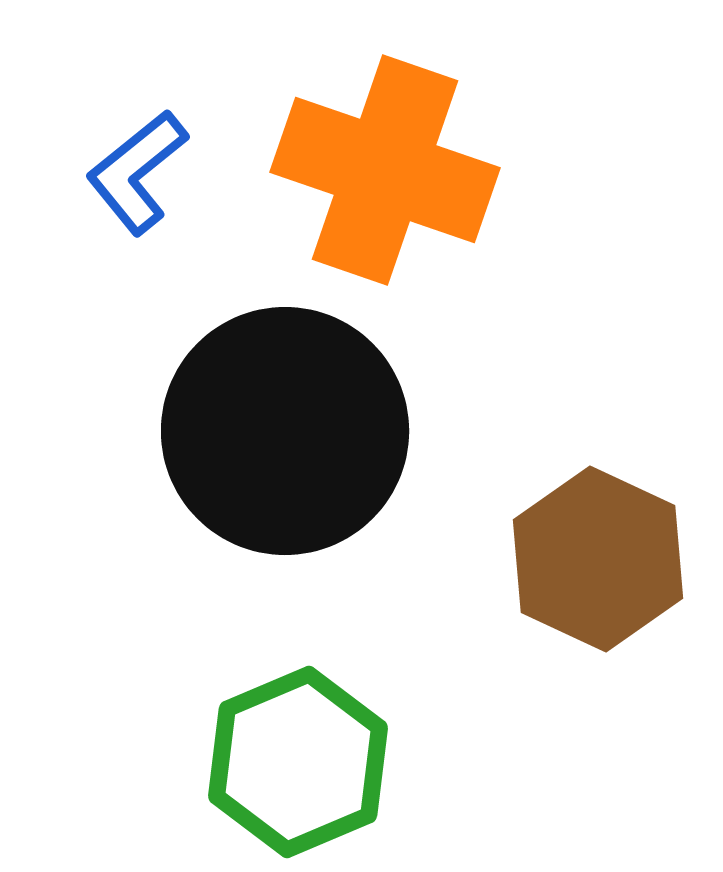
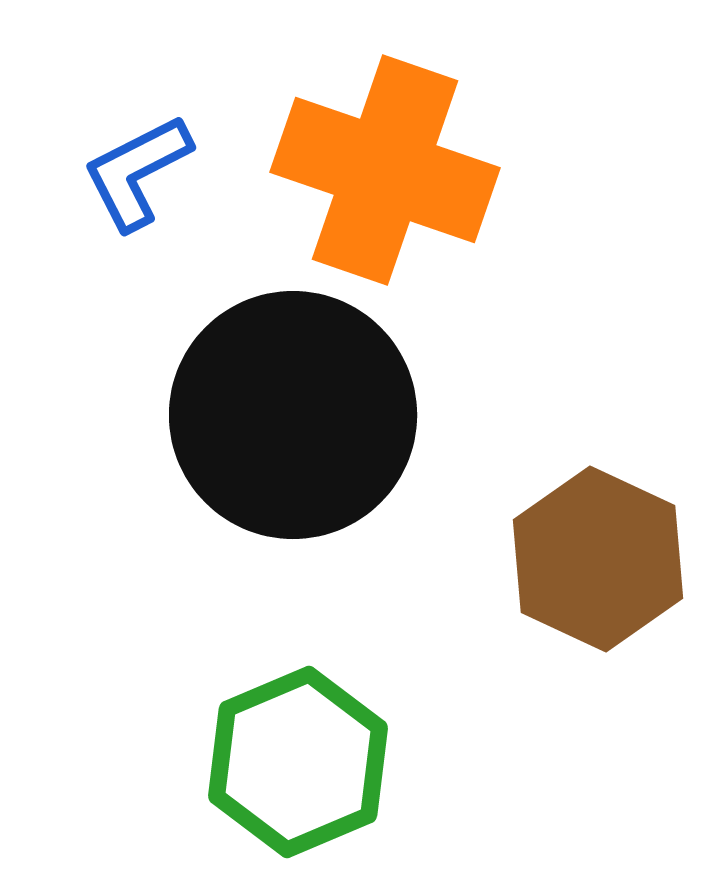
blue L-shape: rotated 12 degrees clockwise
black circle: moved 8 px right, 16 px up
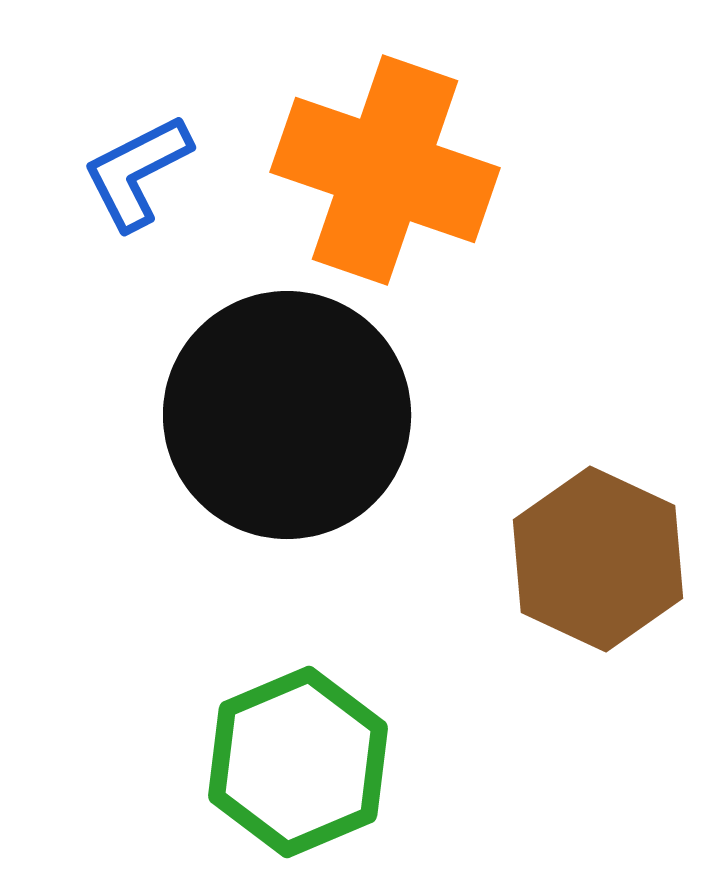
black circle: moved 6 px left
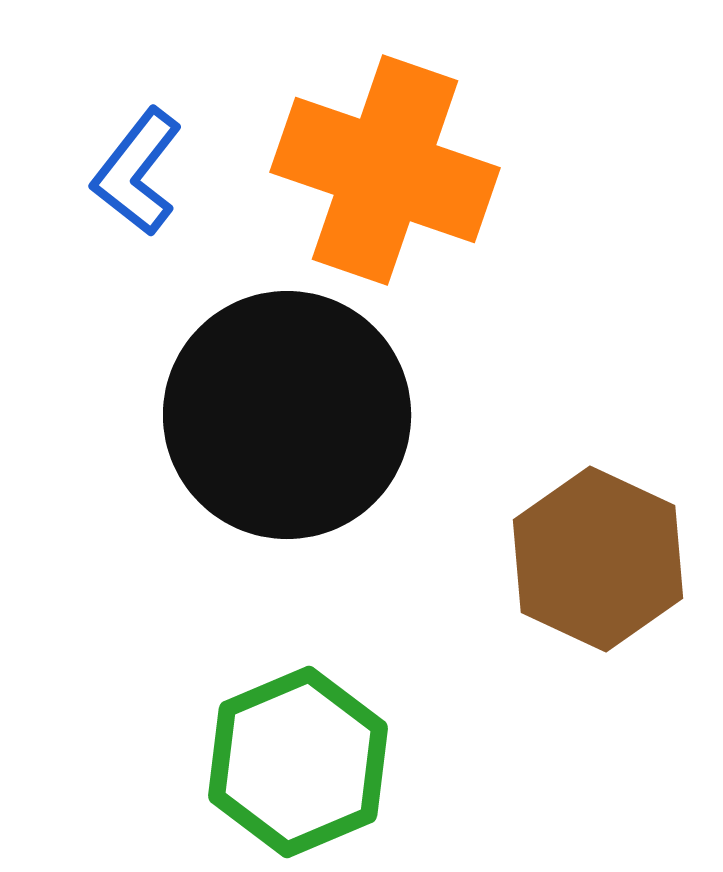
blue L-shape: rotated 25 degrees counterclockwise
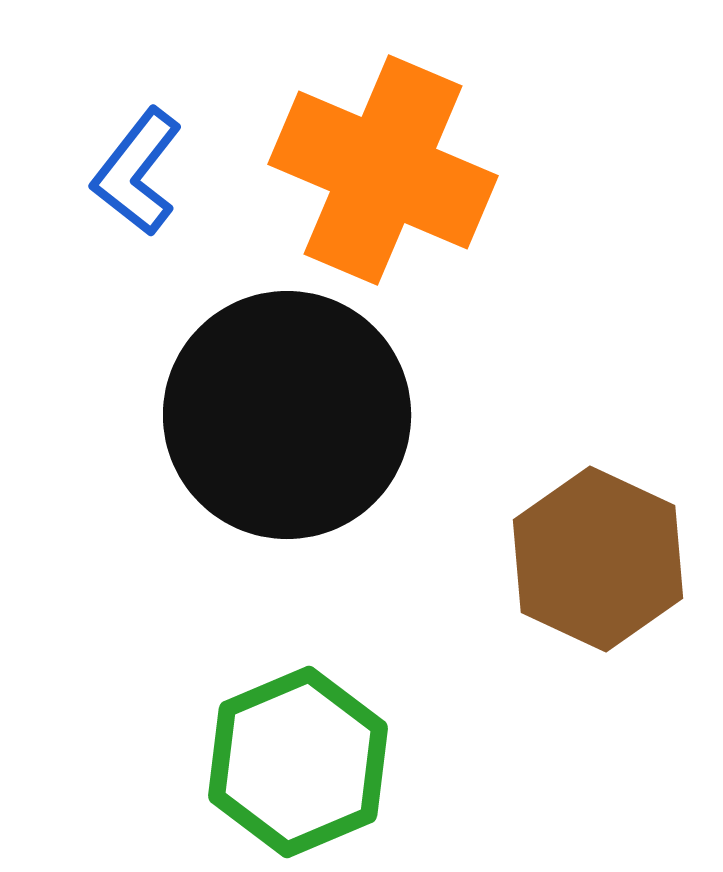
orange cross: moved 2 px left; rotated 4 degrees clockwise
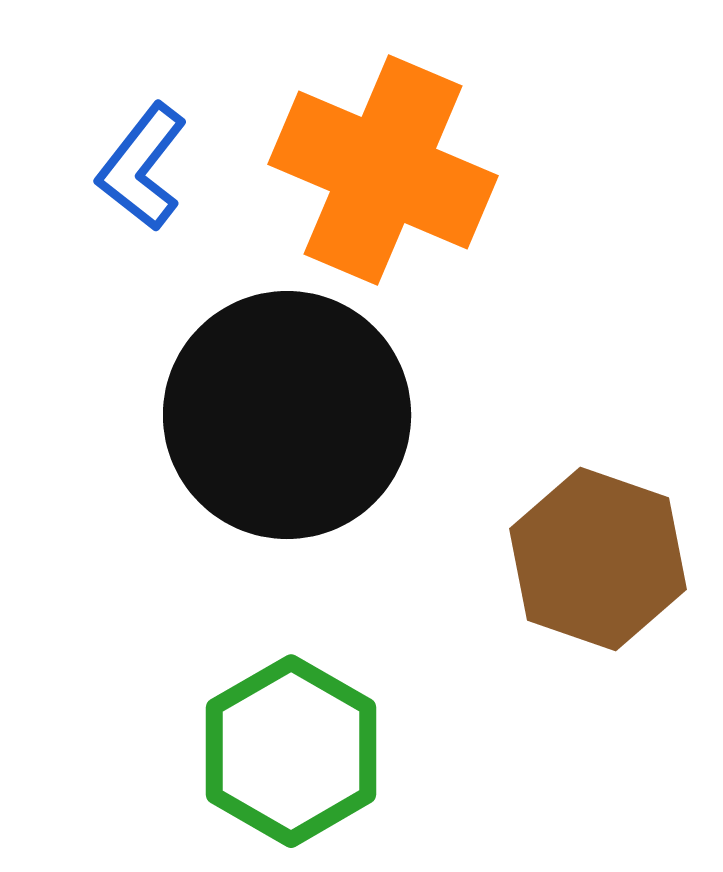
blue L-shape: moved 5 px right, 5 px up
brown hexagon: rotated 6 degrees counterclockwise
green hexagon: moved 7 px left, 11 px up; rotated 7 degrees counterclockwise
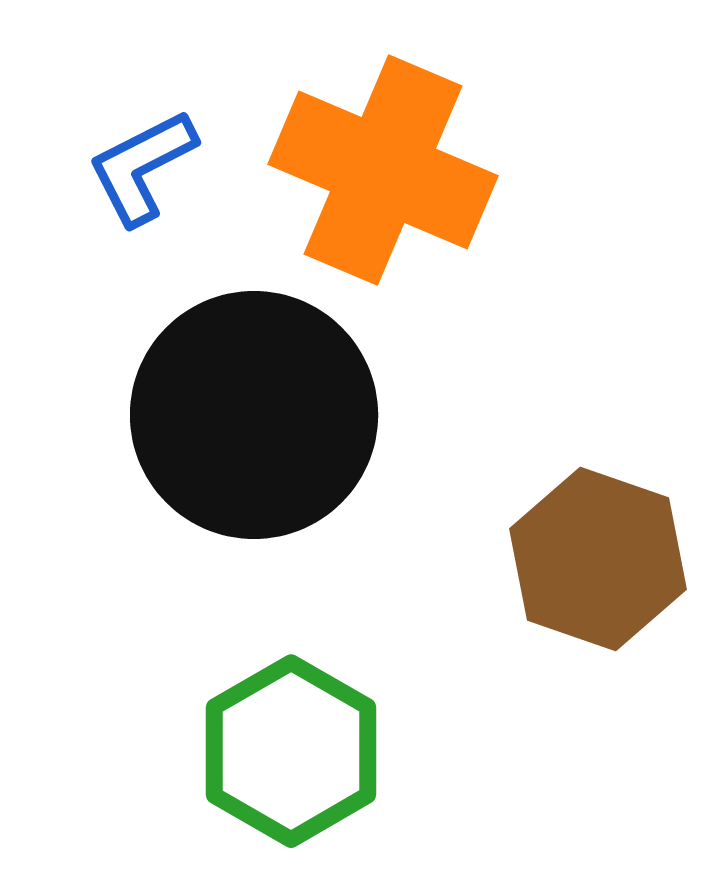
blue L-shape: rotated 25 degrees clockwise
black circle: moved 33 px left
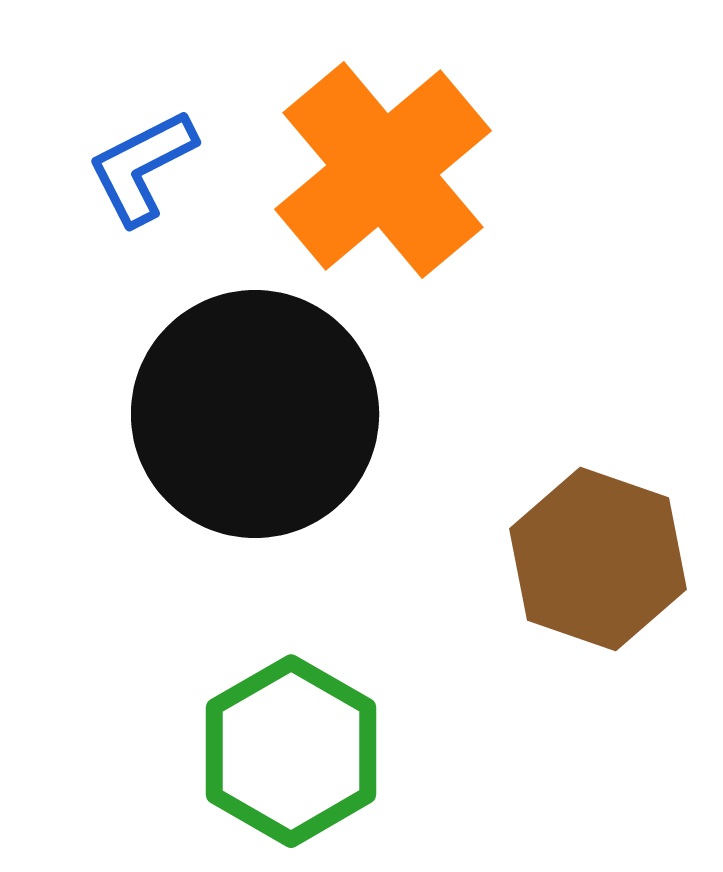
orange cross: rotated 27 degrees clockwise
black circle: moved 1 px right, 1 px up
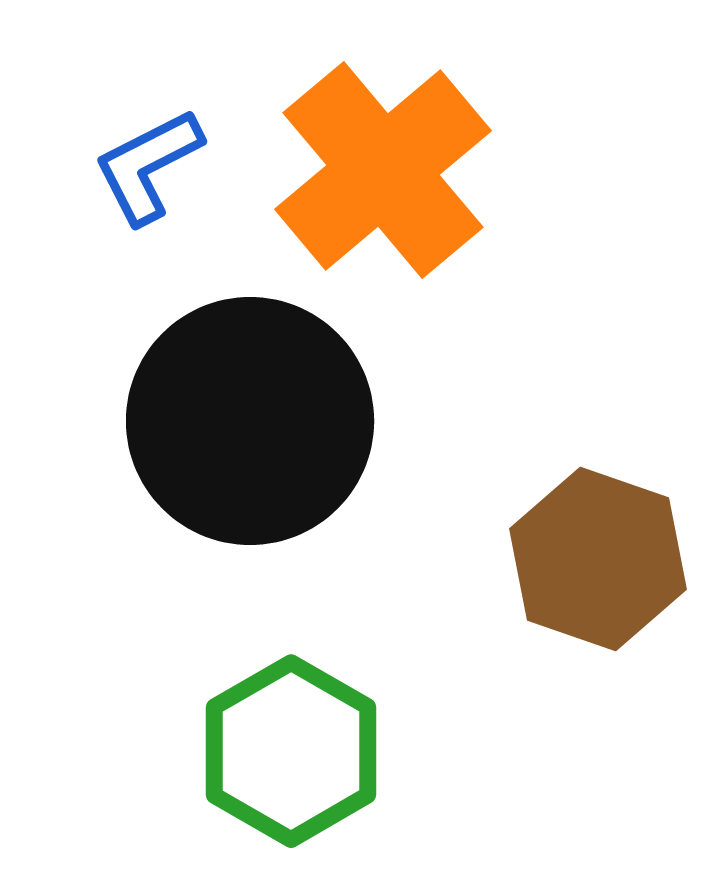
blue L-shape: moved 6 px right, 1 px up
black circle: moved 5 px left, 7 px down
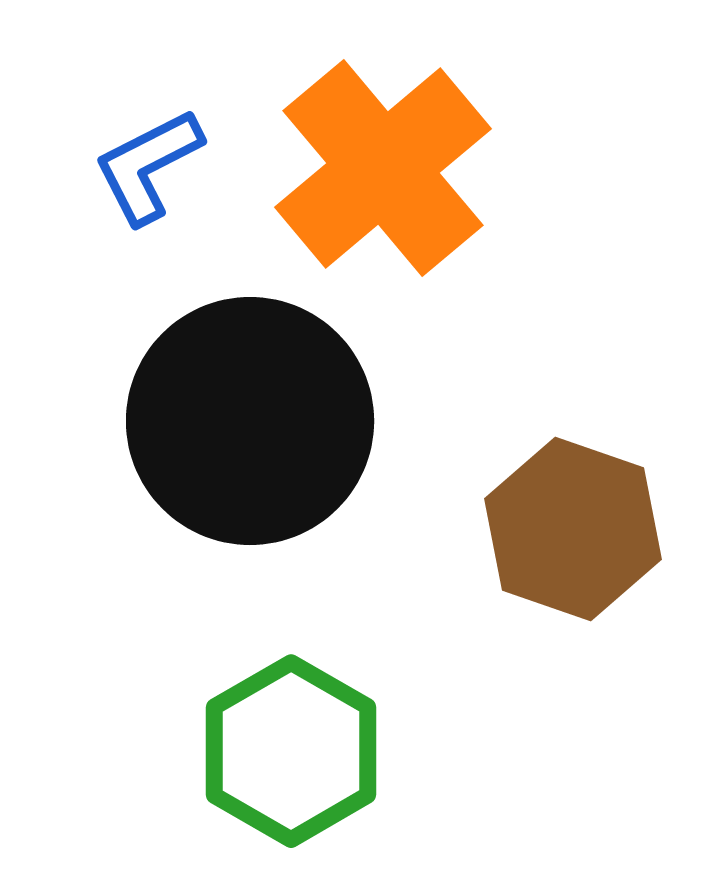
orange cross: moved 2 px up
brown hexagon: moved 25 px left, 30 px up
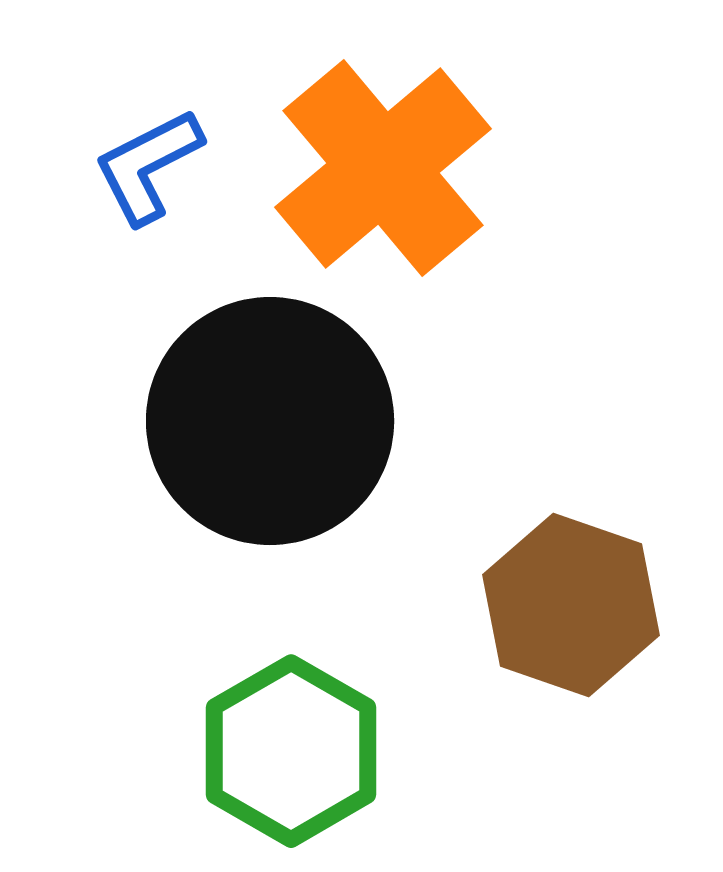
black circle: moved 20 px right
brown hexagon: moved 2 px left, 76 px down
